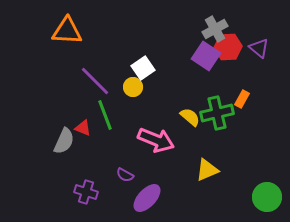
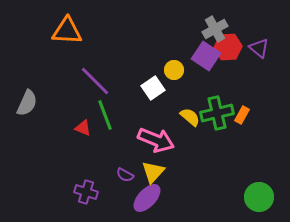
white square: moved 10 px right, 20 px down
yellow circle: moved 41 px right, 17 px up
orange rectangle: moved 16 px down
gray semicircle: moved 37 px left, 38 px up
yellow triangle: moved 54 px left, 2 px down; rotated 25 degrees counterclockwise
green circle: moved 8 px left
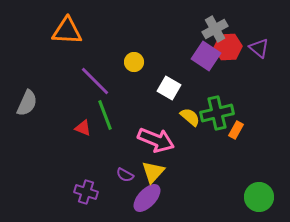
yellow circle: moved 40 px left, 8 px up
white square: moved 16 px right; rotated 25 degrees counterclockwise
orange rectangle: moved 6 px left, 15 px down
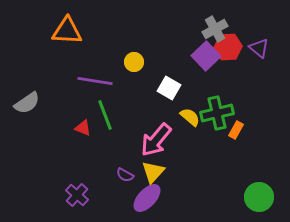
purple square: rotated 12 degrees clockwise
purple line: rotated 36 degrees counterclockwise
gray semicircle: rotated 32 degrees clockwise
pink arrow: rotated 108 degrees clockwise
purple cross: moved 9 px left, 3 px down; rotated 25 degrees clockwise
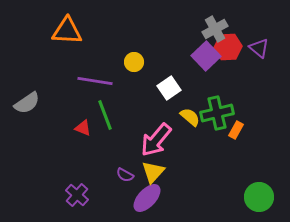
white square: rotated 25 degrees clockwise
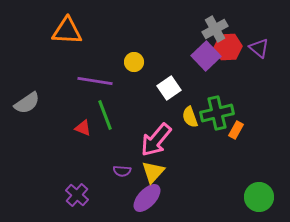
yellow semicircle: rotated 150 degrees counterclockwise
purple semicircle: moved 3 px left, 4 px up; rotated 24 degrees counterclockwise
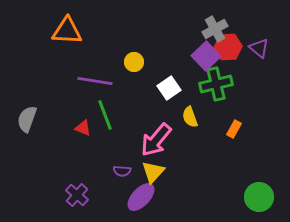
gray semicircle: moved 16 px down; rotated 144 degrees clockwise
green cross: moved 1 px left, 29 px up
orange rectangle: moved 2 px left, 1 px up
purple ellipse: moved 6 px left, 1 px up
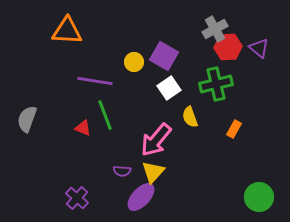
purple square: moved 42 px left; rotated 16 degrees counterclockwise
purple cross: moved 3 px down
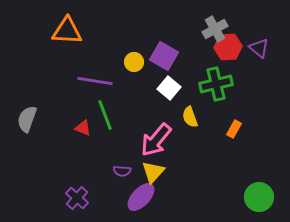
white square: rotated 15 degrees counterclockwise
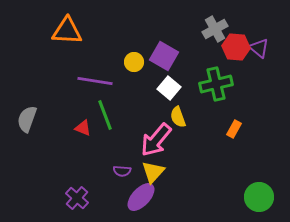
red hexagon: moved 8 px right; rotated 8 degrees clockwise
yellow semicircle: moved 12 px left
